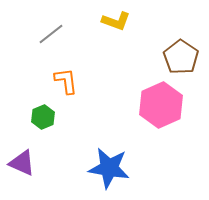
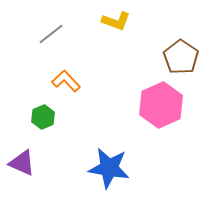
orange L-shape: rotated 36 degrees counterclockwise
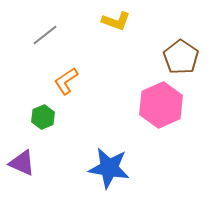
gray line: moved 6 px left, 1 px down
orange L-shape: rotated 80 degrees counterclockwise
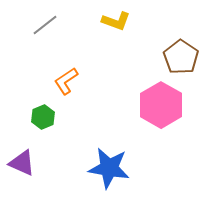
gray line: moved 10 px up
pink hexagon: rotated 6 degrees counterclockwise
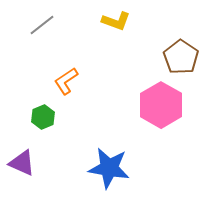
gray line: moved 3 px left
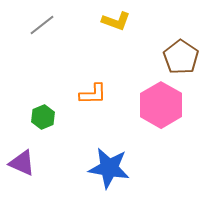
orange L-shape: moved 27 px right, 13 px down; rotated 148 degrees counterclockwise
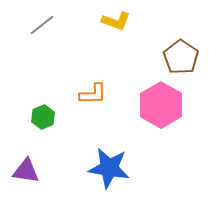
purple triangle: moved 4 px right, 8 px down; rotated 16 degrees counterclockwise
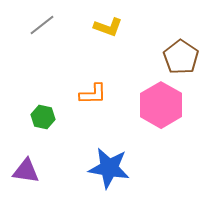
yellow L-shape: moved 8 px left, 6 px down
green hexagon: rotated 25 degrees counterclockwise
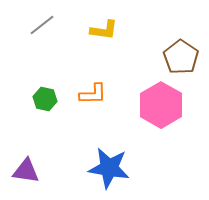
yellow L-shape: moved 4 px left, 3 px down; rotated 12 degrees counterclockwise
green hexagon: moved 2 px right, 18 px up
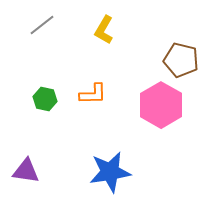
yellow L-shape: rotated 112 degrees clockwise
brown pentagon: moved 3 px down; rotated 20 degrees counterclockwise
blue star: moved 1 px right, 4 px down; rotated 18 degrees counterclockwise
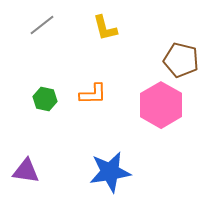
yellow L-shape: moved 1 px right, 2 px up; rotated 44 degrees counterclockwise
